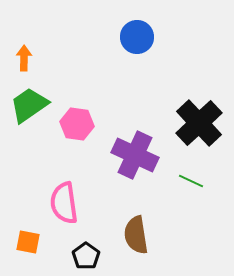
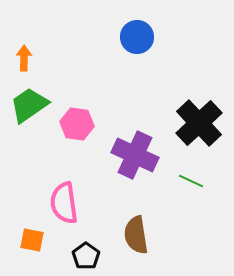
orange square: moved 4 px right, 2 px up
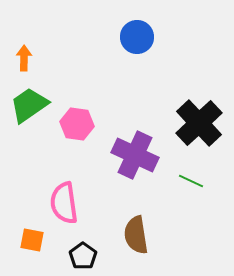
black pentagon: moved 3 px left
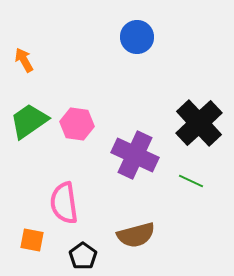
orange arrow: moved 2 px down; rotated 30 degrees counterclockwise
green trapezoid: moved 16 px down
brown semicircle: rotated 96 degrees counterclockwise
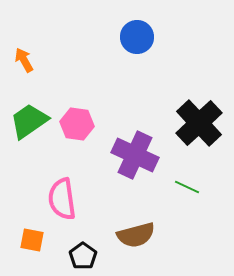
green line: moved 4 px left, 6 px down
pink semicircle: moved 2 px left, 4 px up
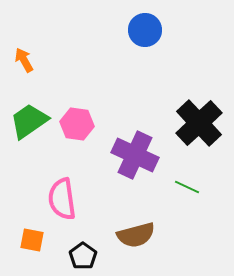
blue circle: moved 8 px right, 7 px up
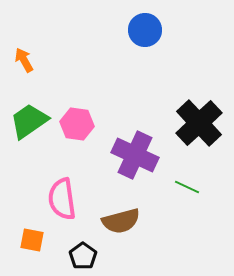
brown semicircle: moved 15 px left, 14 px up
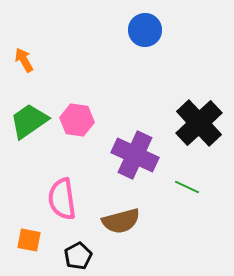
pink hexagon: moved 4 px up
orange square: moved 3 px left
black pentagon: moved 5 px left; rotated 8 degrees clockwise
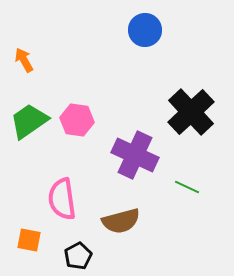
black cross: moved 8 px left, 11 px up
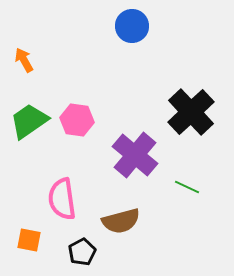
blue circle: moved 13 px left, 4 px up
purple cross: rotated 15 degrees clockwise
black pentagon: moved 4 px right, 4 px up
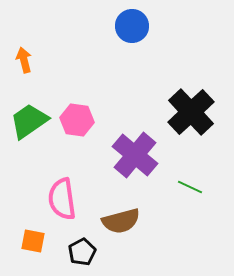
orange arrow: rotated 15 degrees clockwise
green line: moved 3 px right
orange square: moved 4 px right, 1 px down
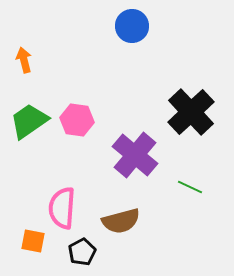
pink semicircle: moved 9 px down; rotated 12 degrees clockwise
